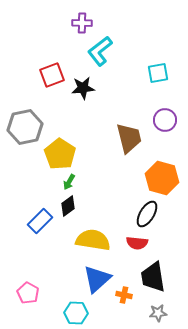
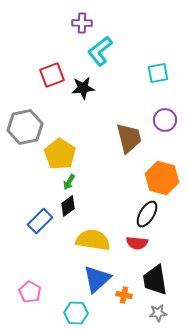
black trapezoid: moved 2 px right, 3 px down
pink pentagon: moved 2 px right, 1 px up
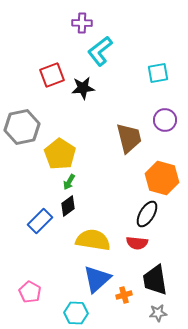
gray hexagon: moved 3 px left
orange cross: rotated 28 degrees counterclockwise
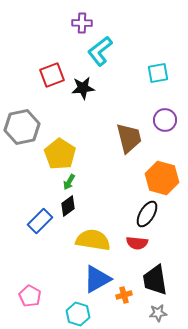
blue triangle: rotated 12 degrees clockwise
pink pentagon: moved 4 px down
cyan hexagon: moved 2 px right, 1 px down; rotated 15 degrees clockwise
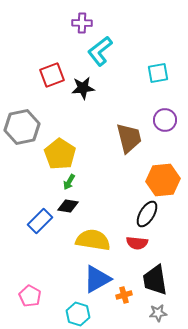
orange hexagon: moved 1 px right, 2 px down; rotated 20 degrees counterclockwise
black diamond: rotated 45 degrees clockwise
